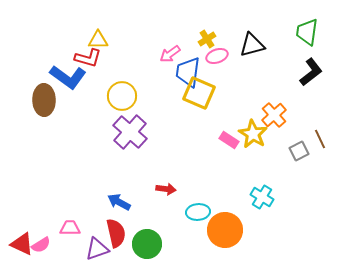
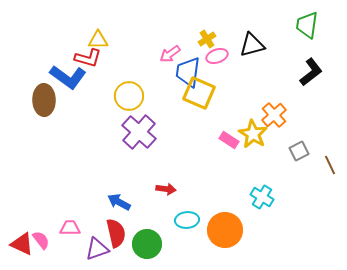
green trapezoid: moved 7 px up
yellow circle: moved 7 px right
purple cross: moved 9 px right
brown line: moved 10 px right, 26 px down
cyan ellipse: moved 11 px left, 8 px down
pink semicircle: moved 5 px up; rotated 96 degrees counterclockwise
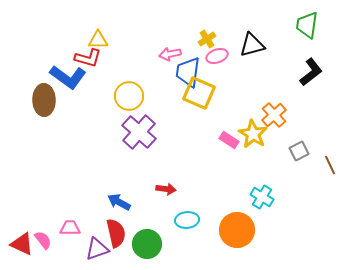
pink arrow: rotated 25 degrees clockwise
orange circle: moved 12 px right
pink semicircle: moved 2 px right
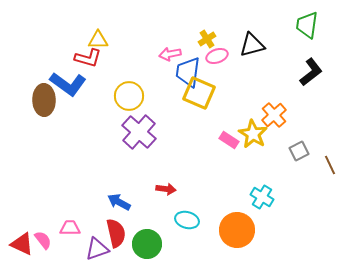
blue L-shape: moved 7 px down
cyan ellipse: rotated 20 degrees clockwise
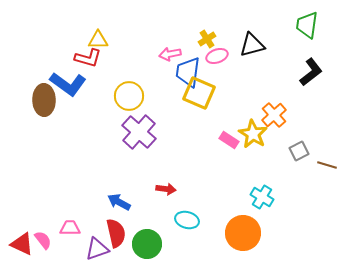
brown line: moved 3 px left; rotated 48 degrees counterclockwise
orange circle: moved 6 px right, 3 px down
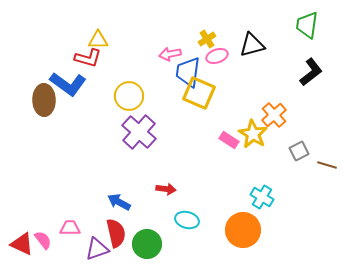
orange circle: moved 3 px up
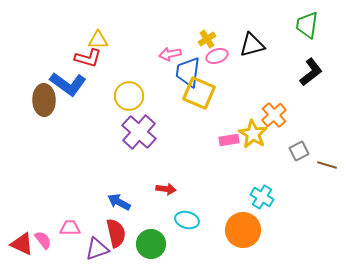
pink rectangle: rotated 42 degrees counterclockwise
green circle: moved 4 px right
